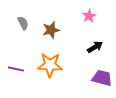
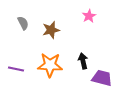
black arrow: moved 12 px left, 14 px down; rotated 70 degrees counterclockwise
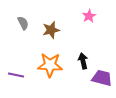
purple line: moved 6 px down
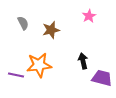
orange star: moved 11 px left; rotated 10 degrees counterclockwise
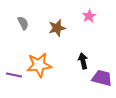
brown star: moved 6 px right, 2 px up
purple line: moved 2 px left
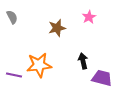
pink star: moved 1 px down
gray semicircle: moved 11 px left, 6 px up
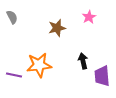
purple trapezoid: moved 2 px up; rotated 110 degrees counterclockwise
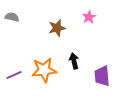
gray semicircle: rotated 48 degrees counterclockwise
black arrow: moved 9 px left
orange star: moved 5 px right, 5 px down
purple line: rotated 35 degrees counterclockwise
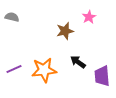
brown star: moved 8 px right, 3 px down
black arrow: moved 4 px right, 1 px down; rotated 42 degrees counterclockwise
purple line: moved 6 px up
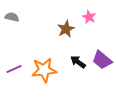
pink star: rotated 16 degrees counterclockwise
brown star: moved 1 px right, 2 px up; rotated 12 degrees counterclockwise
purple trapezoid: moved 16 px up; rotated 45 degrees counterclockwise
